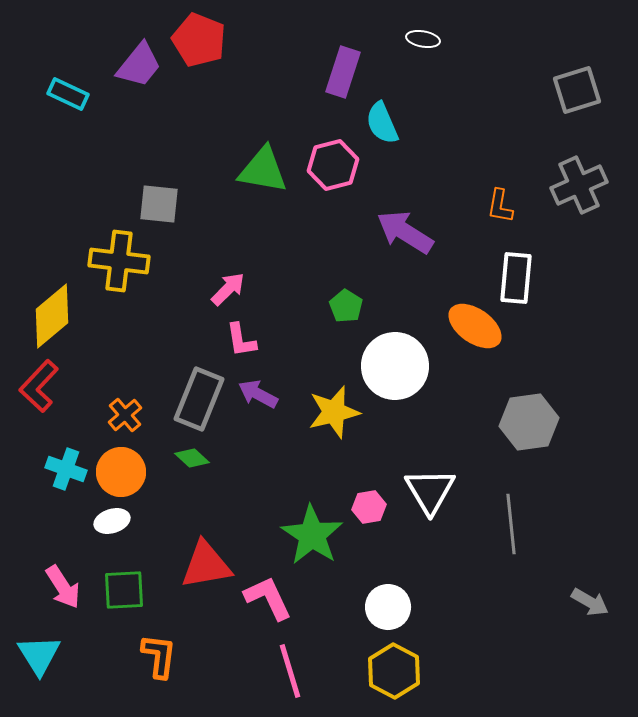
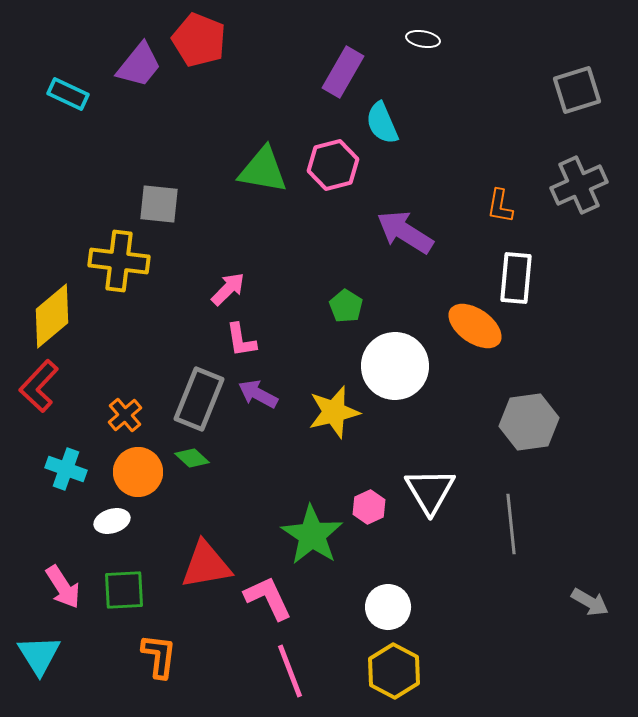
purple rectangle at (343, 72): rotated 12 degrees clockwise
orange circle at (121, 472): moved 17 px right
pink hexagon at (369, 507): rotated 16 degrees counterclockwise
pink line at (290, 671): rotated 4 degrees counterclockwise
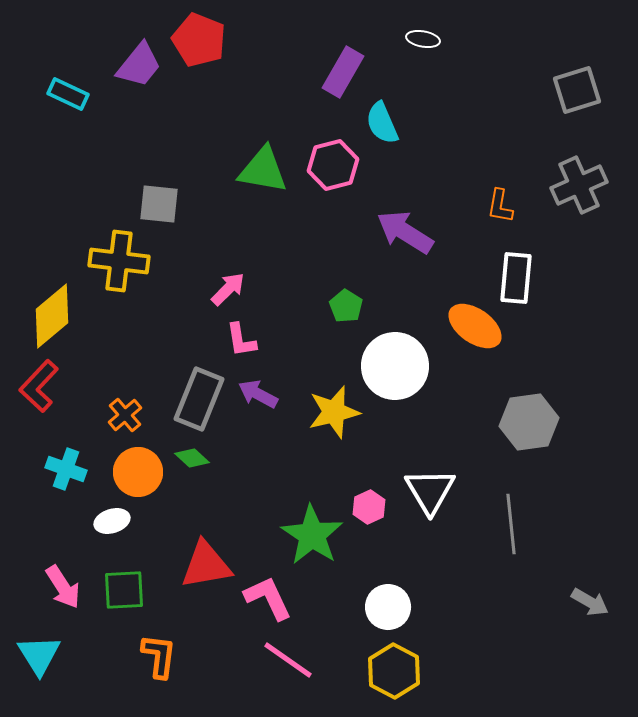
pink line at (290, 671): moved 2 px left, 11 px up; rotated 34 degrees counterclockwise
